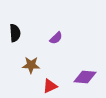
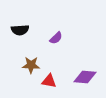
black semicircle: moved 5 px right, 3 px up; rotated 90 degrees clockwise
red triangle: moved 1 px left, 5 px up; rotated 35 degrees clockwise
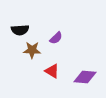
brown star: moved 1 px right, 15 px up
red triangle: moved 3 px right, 10 px up; rotated 21 degrees clockwise
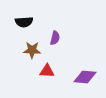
black semicircle: moved 4 px right, 8 px up
purple semicircle: moved 1 px left; rotated 32 degrees counterclockwise
red triangle: moved 5 px left; rotated 28 degrees counterclockwise
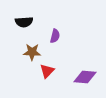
purple semicircle: moved 2 px up
brown star: moved 2 px down
red triangle: rotated 49 degrees counterclockwise
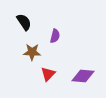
black semicircle: rotated 120 degrees counterclockwise
red triangle: moved 1 px right, 3 px down
purple diamond: moved 2 px left, 1 px up
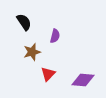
brown star: rotated 18 degrees counterclockwise
purple diamond: moved 4 px down
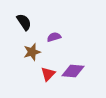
purple semicircle: moved 1 px left, 1 px down; rotated 120 degrees counterclockwise
purple diamond: moved 10 px left, 9 px up
